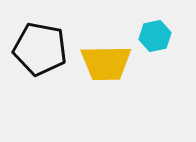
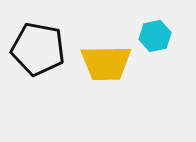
black pentagon: moved 2 px left
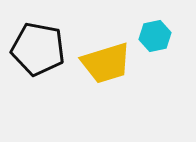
yellow trapezoid: rotated 16 degrees counterclockwise
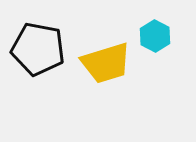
cyan hexagon: rotated 20 degrees counterclockwise
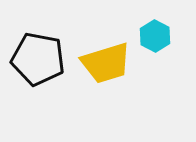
black pentagon: moved 10 px down
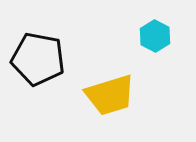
yellow trapezoid: moved 4 px right, 32 px down
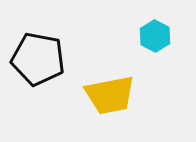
yellow trapezoid: rotated 6 degrees clockwise
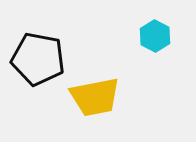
yellow trapezoid: moved 15 px left, 2 px down
